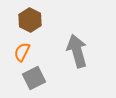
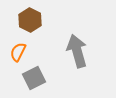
orange semicircle: moved 4 px left
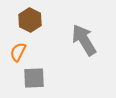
gray arrow: moved 7 px right, 11 px up; rotated 16 degrees counterclockwise
gray square: rotated 25 degrees clockwise
